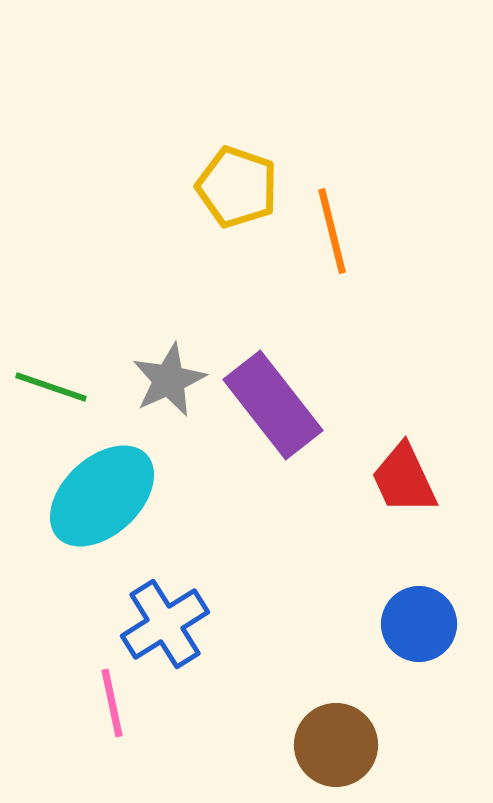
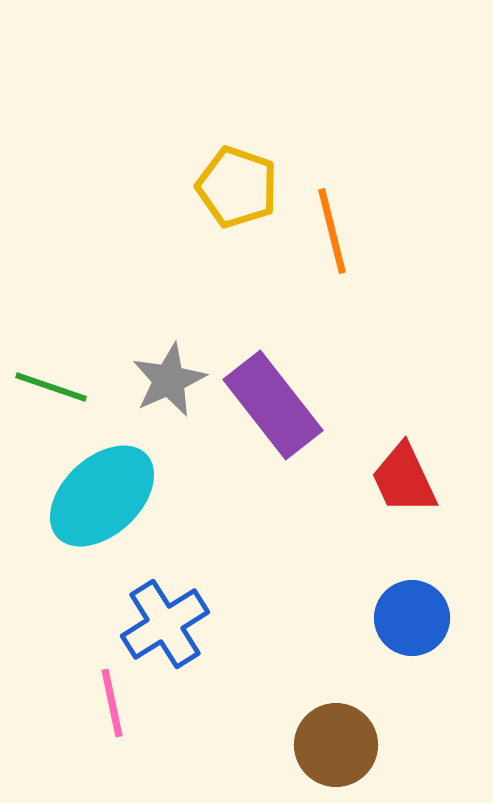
blue circle: moved 7 px left, 6 px up
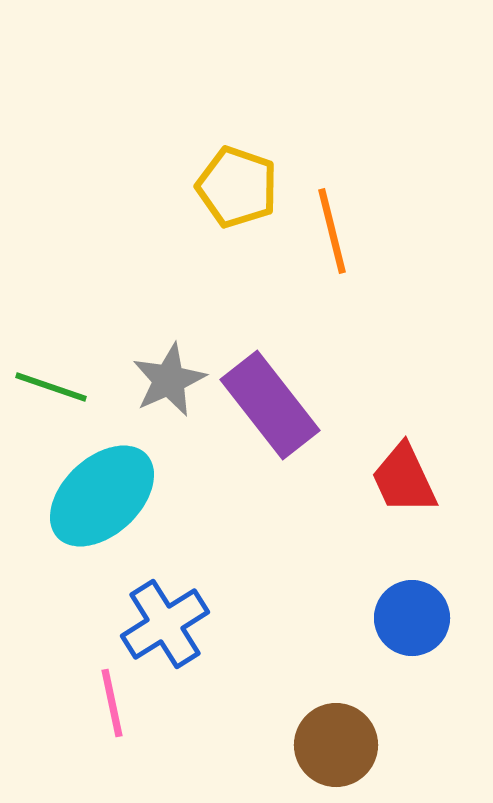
purple rectangle: moved 3 px left
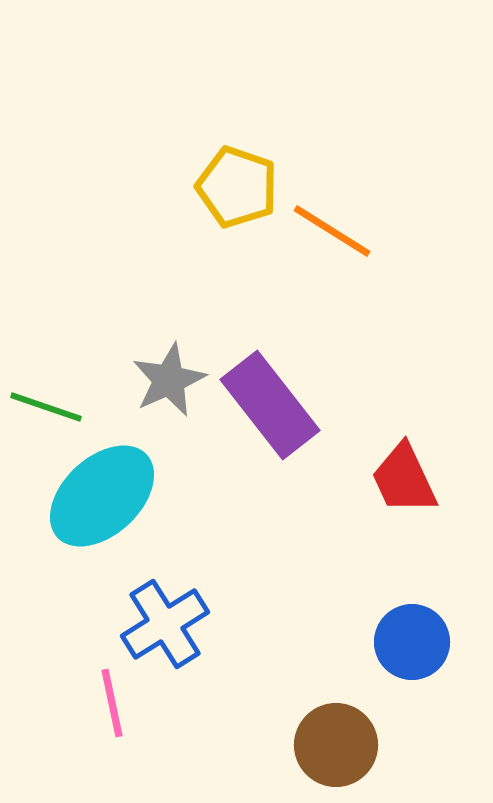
orange line: rotated 44 degrees counterclockwise
green line: moved 5 px left, 20 px down
blue circle: moved 24 px down
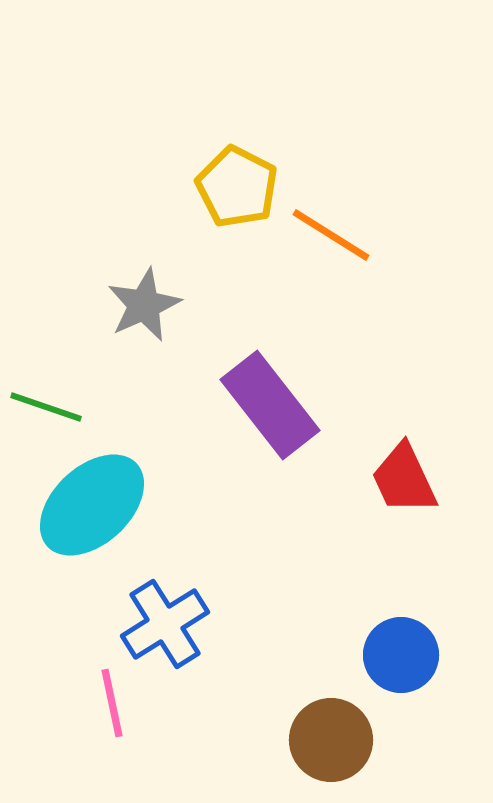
yellow pentagon: rotated 8 degrees clockwise
orange line: moved 1 px left, 4 px down
gray star: moved 25 px left, 75 px up
cyan ellipse: moved 10 px left, 9 px down
blue circle: moved 11 px left, 13 px down
brown circle: moved 5 px left, 5 px up
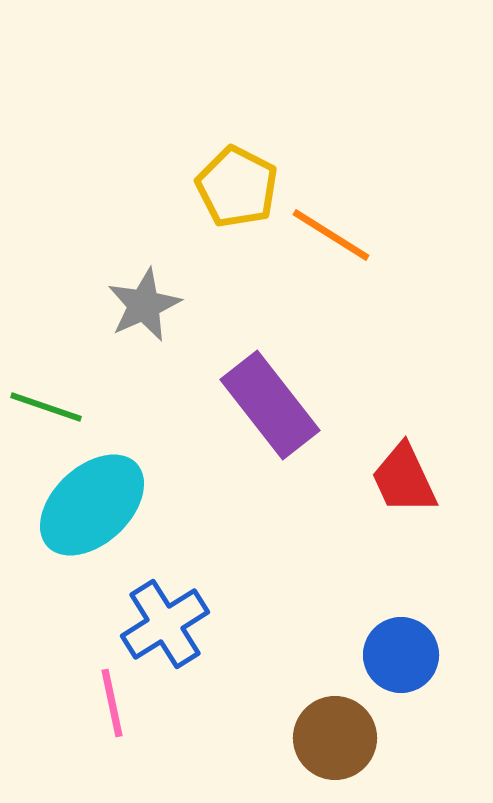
brown circle: moved 4 px right, 2 px up
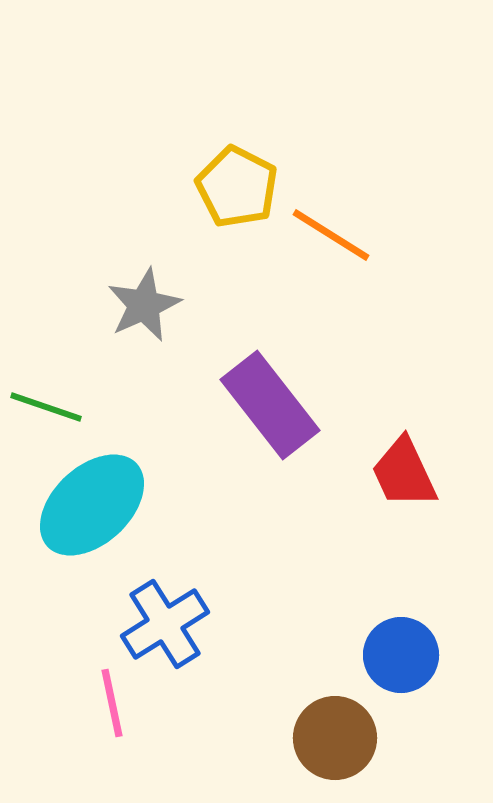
red trapezoid: moved 6 px up
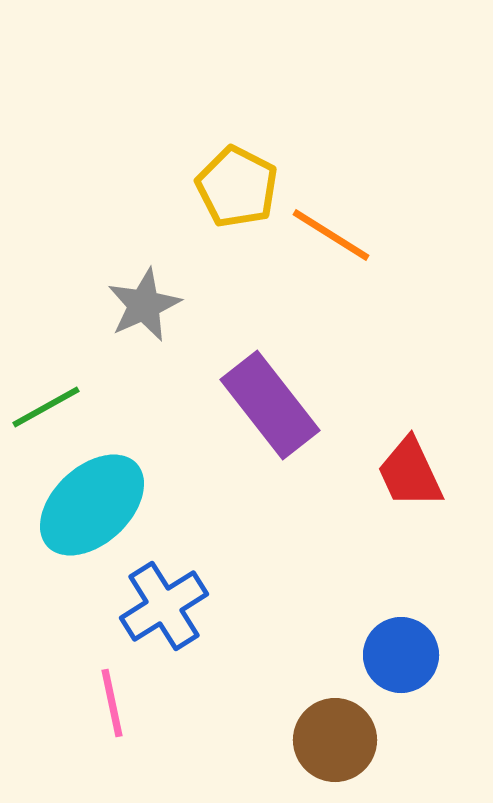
green line: rotated 48 degrees counterclockwise
red trapezoid: moved 6 px right
blue cross: moved 1 px left, 18 px up
brown circle: moved 2 px down
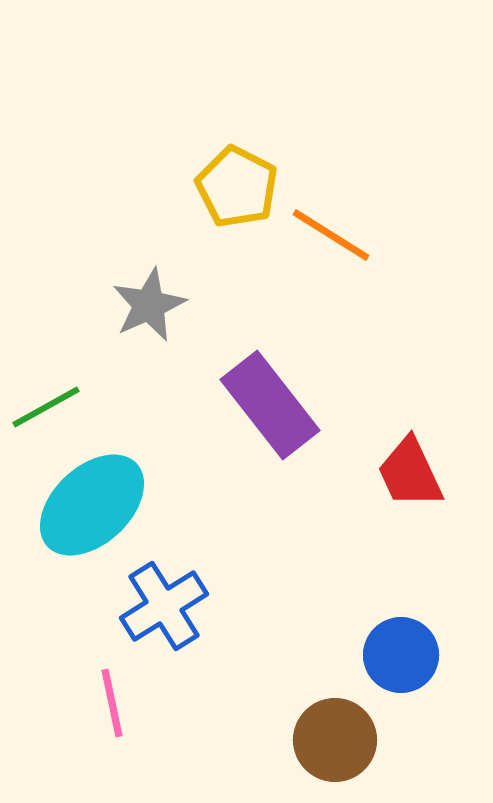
gray star: moved 5 px right
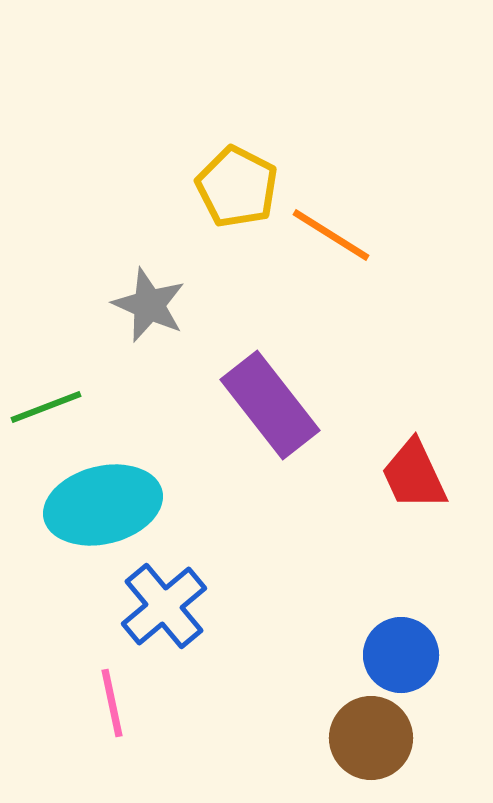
gray star: rotated 24 degrees counterclockwise
green line: rotated 8 degrees clockwise
red trapezoid: moved 4 px right, 2 px down
cyan ellipse: moved 11 px right; rotated 29 degrees clockwise
blue cross: rotated 8 degrees counterclockwise
brown circle: moved 36 px right, 2 px up
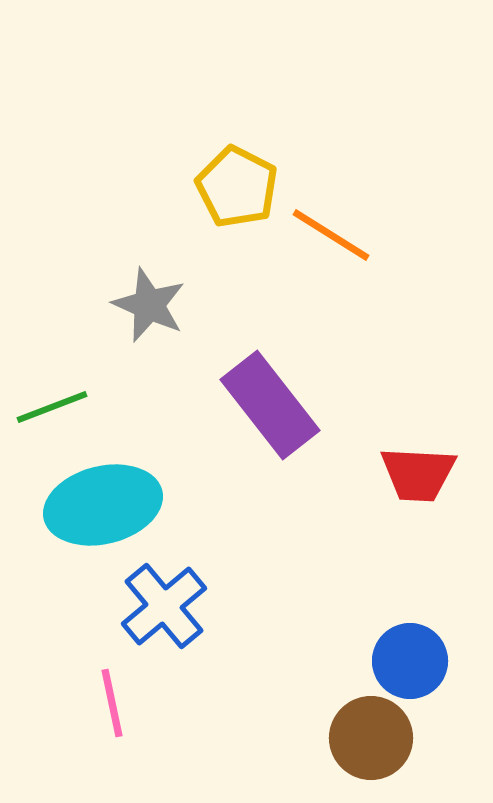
green line: moved 6 px right
red trapezoid: moved 4 px right, 1 px up; rotated 62 degrees counterclockwise
blue circle: moved 9 px right, 6 px down
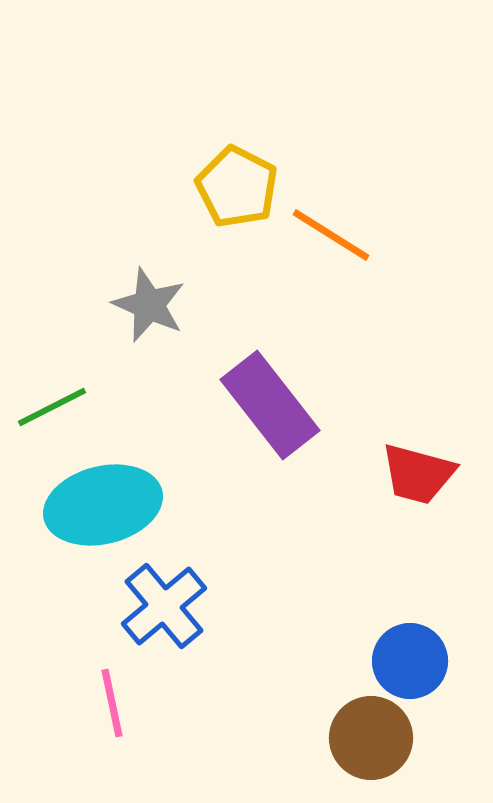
green line: rotated 6 degrees counterclockwise
red trapezoid: rotated 12 degrees clockwise
